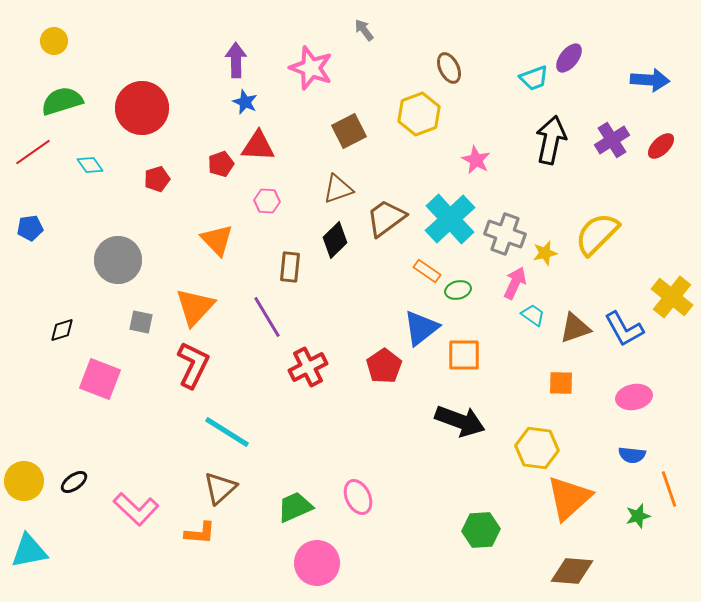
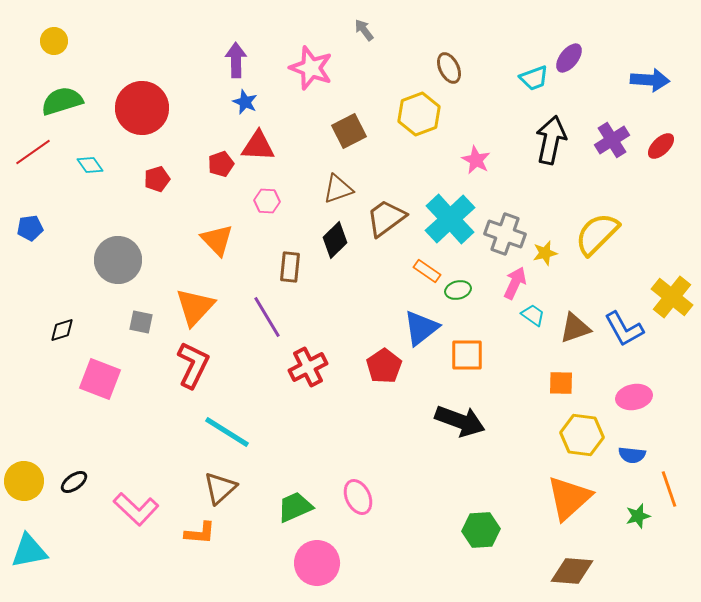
orange square at (464, 355): moved 3 px right
yellow hexagon at (537, 448): moved 45 px right, 13 px up
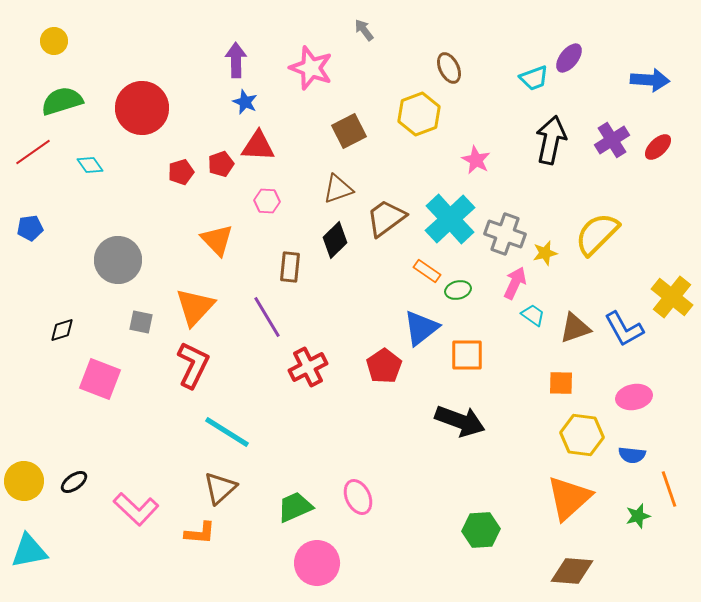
red ellipse at (661, 146): moved 3 px left, 1 px down
red pentagon at (157, 179): moved 24 px right, 7 px up
